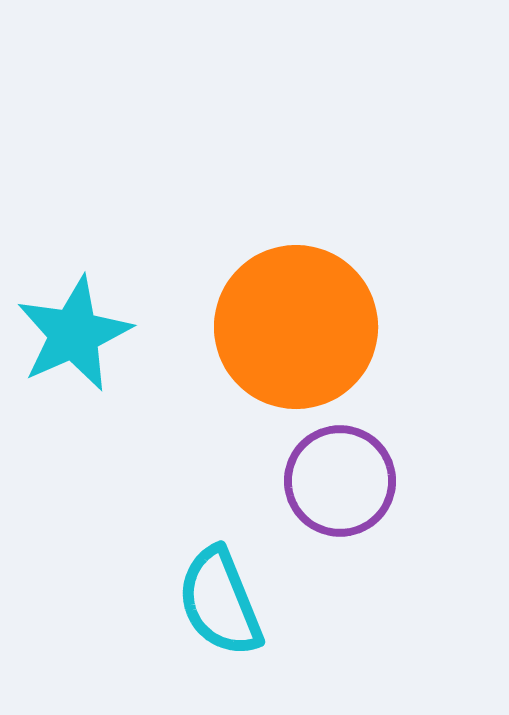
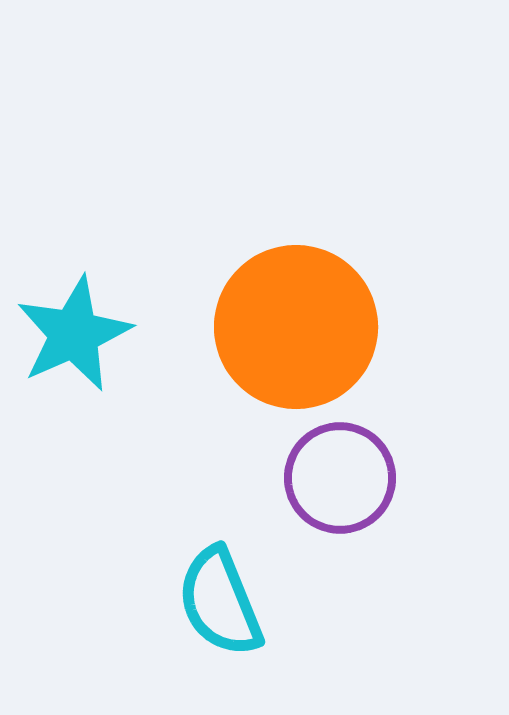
purple circle: moved 3 px up
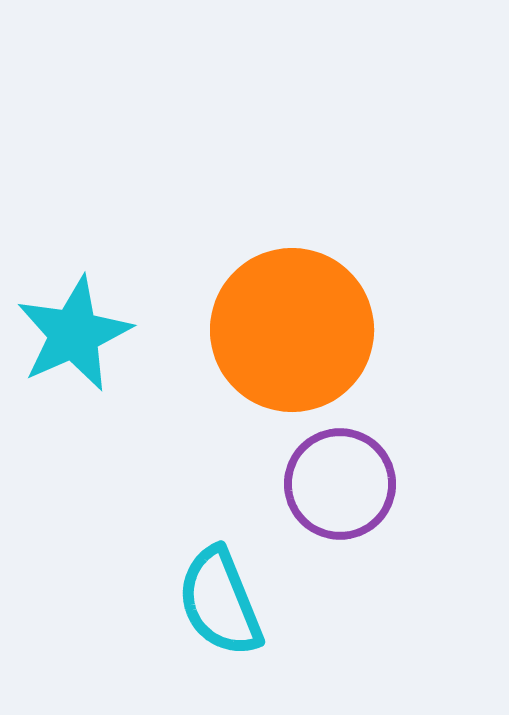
orange circle: moved 4 px left, 3 px down
purple circle: moved 6 px down
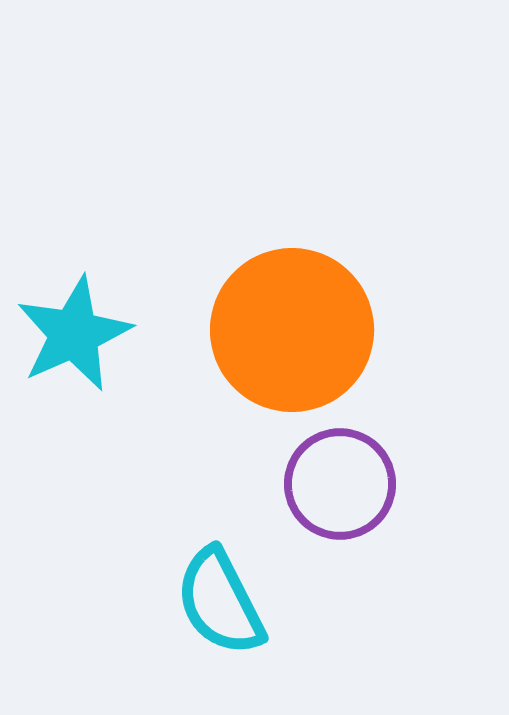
cyan semicircle: rotated 5 degrees counterclockwise
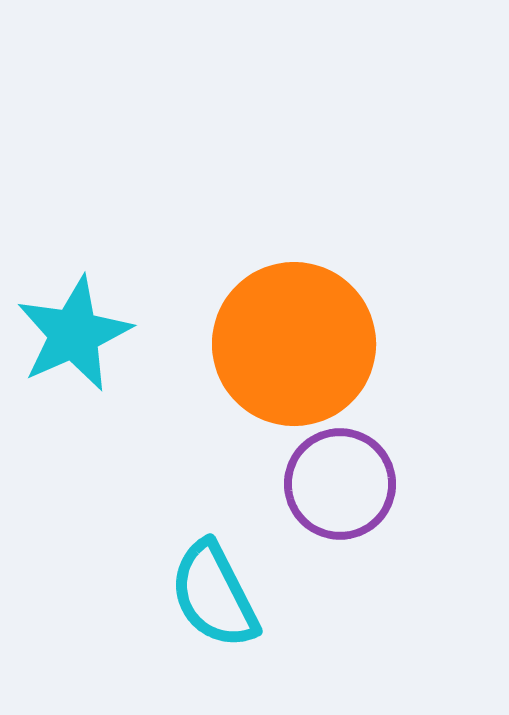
orange circle: moved 2 px right, 14 px down
cyan semicircle: moved 6 px left, 7 px up
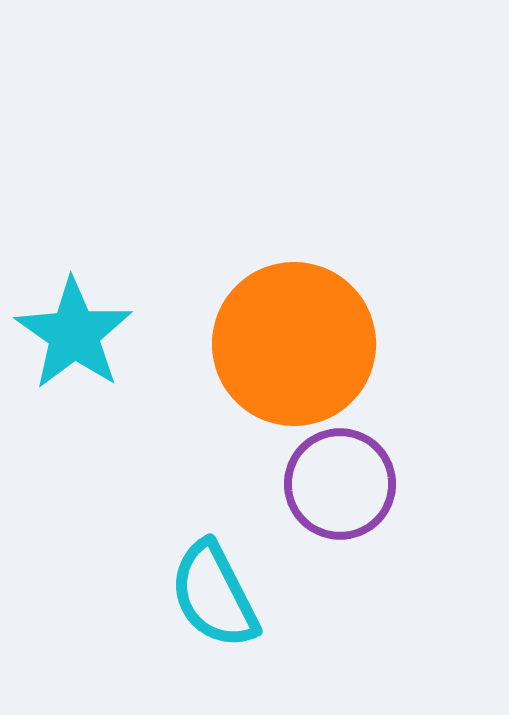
cyan star: rotated 13 degrees counterclockwise
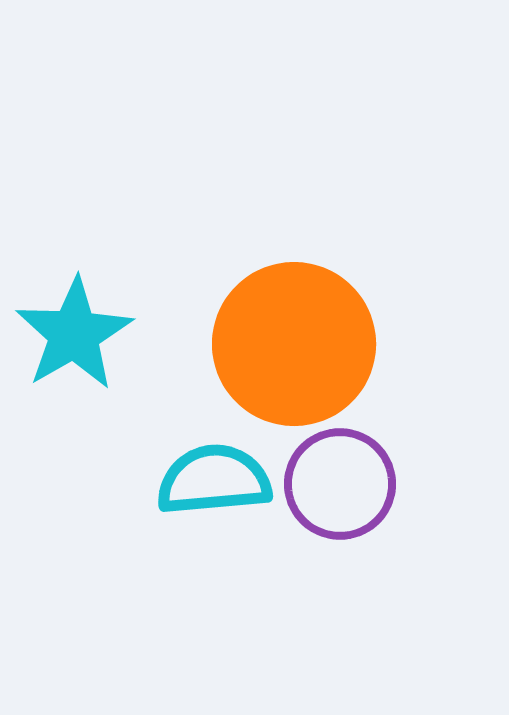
cyan star: rotated 7 degrees clockwise
cyan semicircle: moved 115 px up; rotated 112 degrees clockwise
